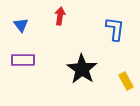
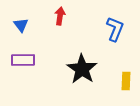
blue L-shape: rotated 15 degrees clockwise
yellow rectangle: rotated 30 degrees clockwise
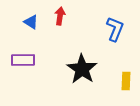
blue triangle: moved 10 px right, 3 px up; rotated 21 degrees counterclockwise
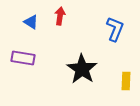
purple rectangle: moved 2 px up; rotated 10 degrees clockwise
